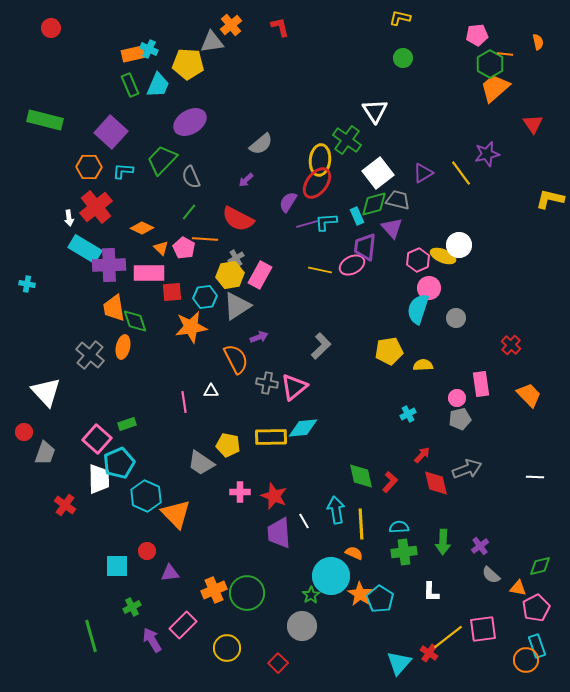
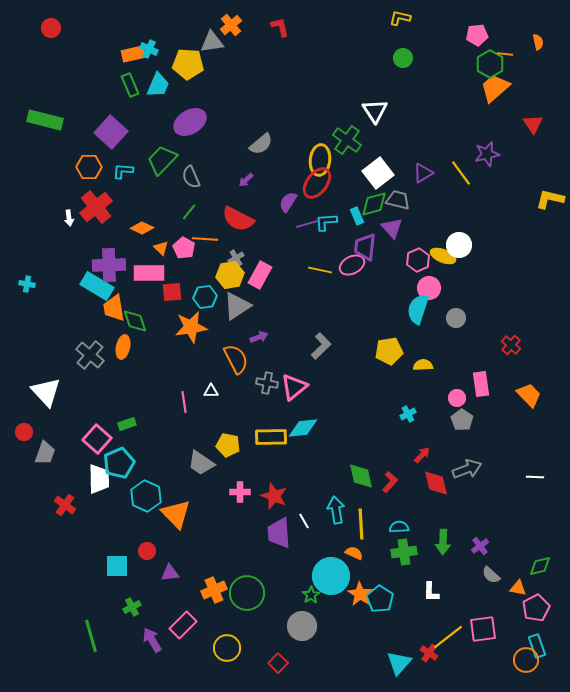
cyan rectangle at (85, 249): moved 12 px right, 37 px down
gray pentagon at (460, 419): moved 2 px right, 1 px down; rotated 25 degrees counterclockwise
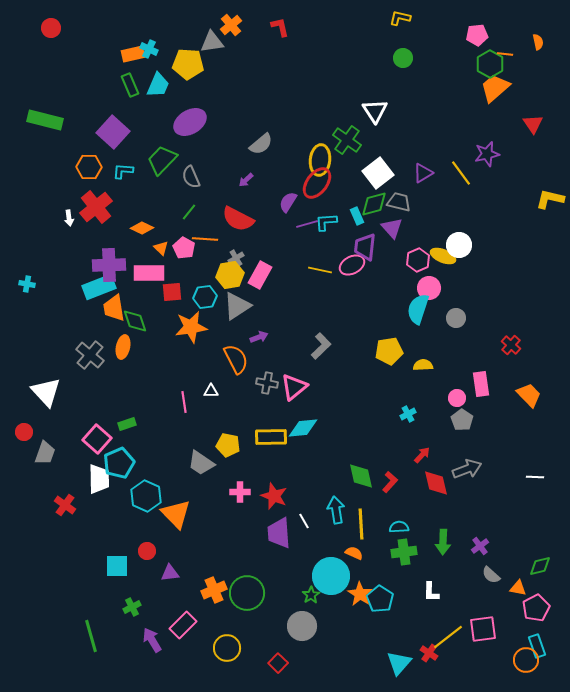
purple square at (111, 132): moved 2 px right
gray trapezoid at (398, 200): moved 1 px right, 2 px down
cyan rectangle at (97, 286): moved 2 px right, 1 px down; rotated 52 degrees counterclockwise
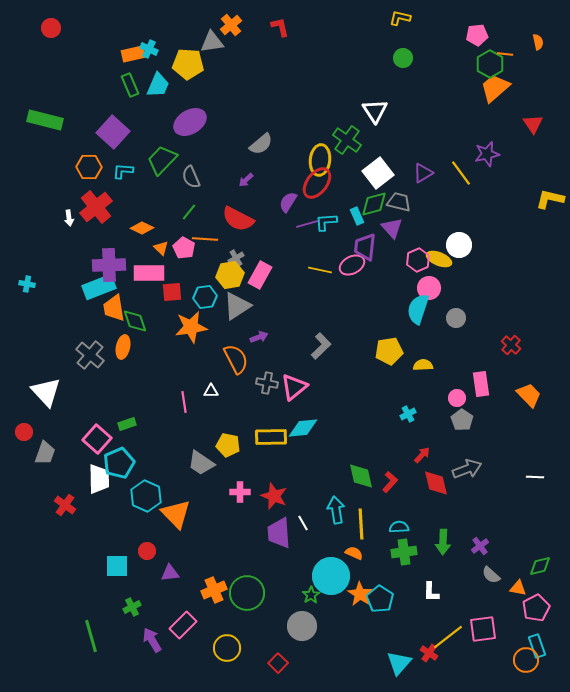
yellow ellipse at (443, 256): moved 4 px left, 3 px down
white line at (304, 521): moved 1 px left, 2 px down
